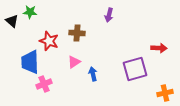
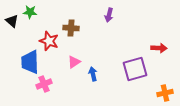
brown cross: moved 6 px left, 5 px up
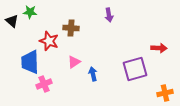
purple arrow: rotated 24 degrees counterclockwise
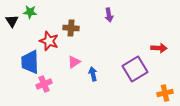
black triangle: rotated 16 degrees clockwise
purple square: rotated 15 degrees counterclockwise
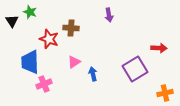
green star: rotated 16 degrees clockwise
red star: moved 2 px up
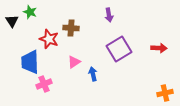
purple square: moved 16 px left, 20 px up
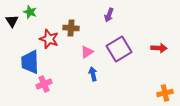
purple arrow: rotated 32 degrees clockwise
pink triangle: moved 13 px right, 10 px up
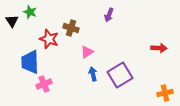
brown cross: rotated 14 degrees clockwise
purple square: moved 1 px right, 26 px down
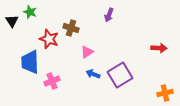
blue arrow: rotated 56 degrees counterclockwise
pink cross: moved 8 px right, 3 px up
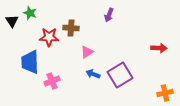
green star: moved 1 px down
brown cross: rotated 14 degrees counterclockwise
red star: moved 2 px up; rotated 18 degrees counterclockwise
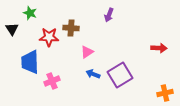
black triangle: moved 8 px down
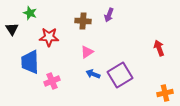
brown cross: moved 12 px right, 7 px up
red arrow: rotated 112 degrees counterclockwise
